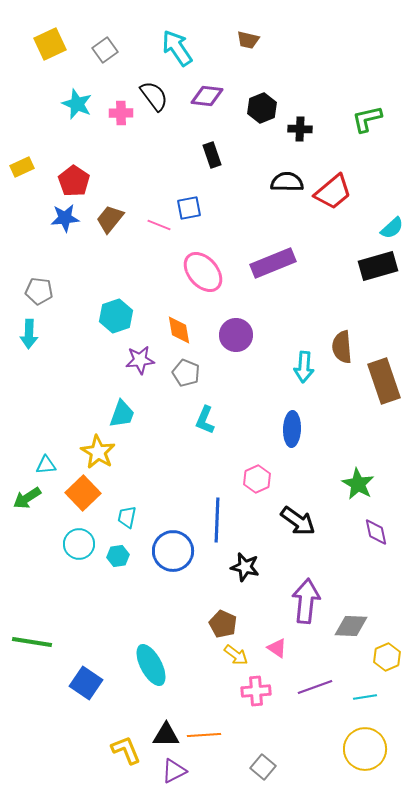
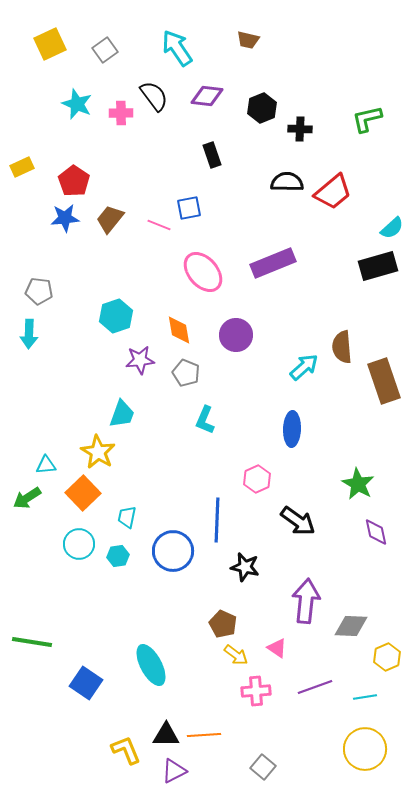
cyan arrow at (304, 367): rotated 136 degrees counterclockwise
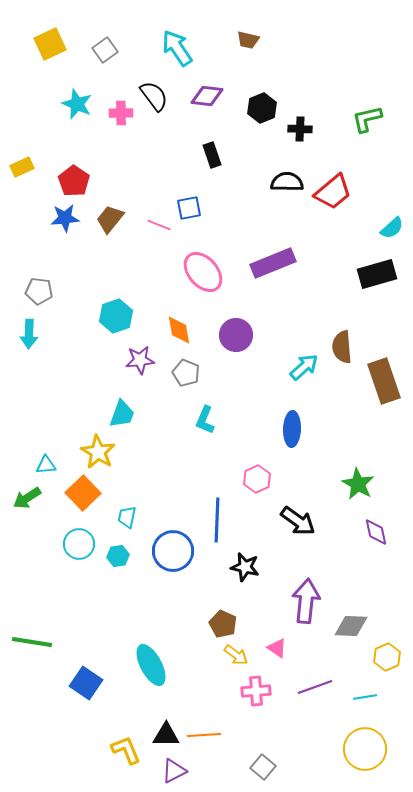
black rectangle at (378, 266): moved 1 px left, 8 px down
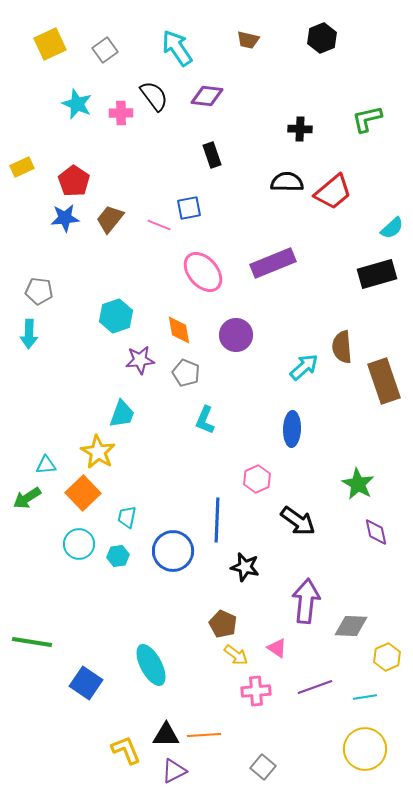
black hexagon at (262, 108): moved 60 px right, 70 px up
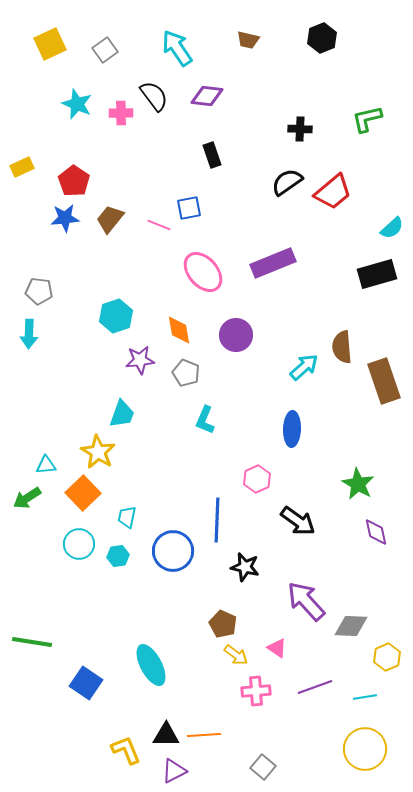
black semicircle at (287, 182): rotated 36 degrees counterclockwise
purple arrow at (306, 601): rotated 48 degrees counterclockwise
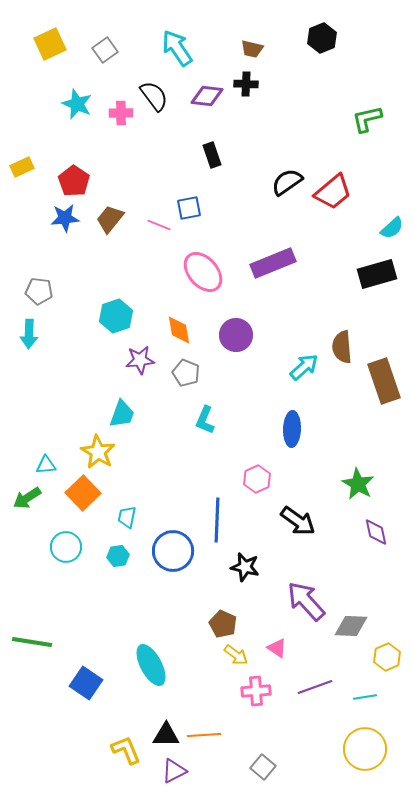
brown trapezoid at (248, 40): moved 4 px right, 9 px down
black cross at (300, 129): moved 54 px left, 45 px up
cyan circle at (79, 544): moved 13 px left, 3 px down
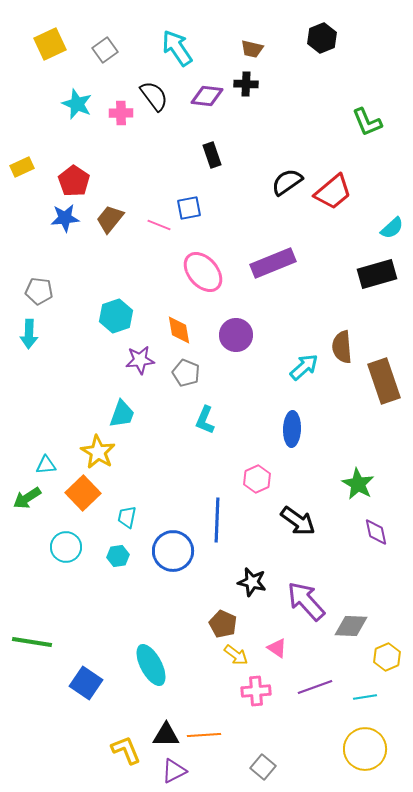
green L-shape at (367, 119): moved 3 px down; rotated 100 degrees counterclockwise
black star at (245, 567): moved 7 px right, 15 px down
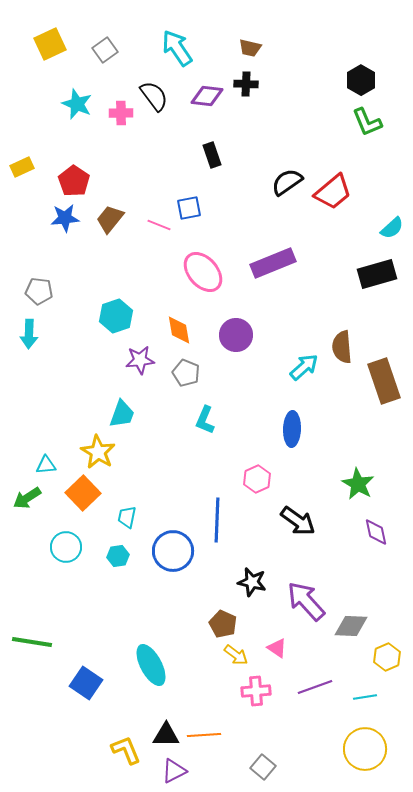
black hexagon at (322, 38): moved 39 px right, 42 px down; rotated 8 degrees counterclockwise
brown trapezoid at (252, 49): moved 2 px left, 1 px up
